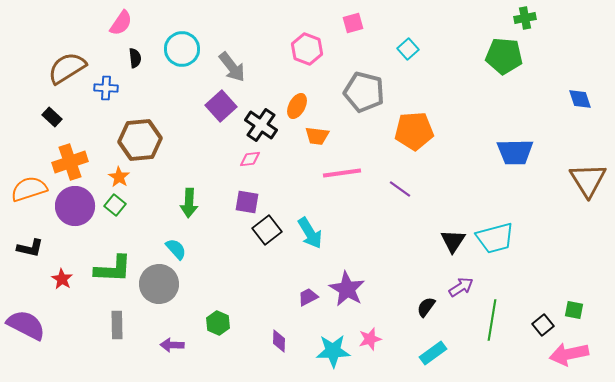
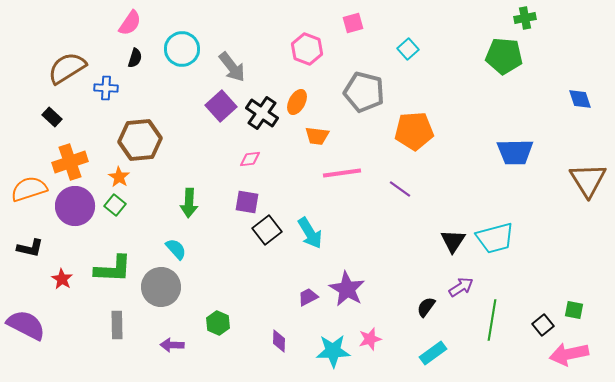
pink semicircle at (121, 23): moved 9 px right
black semicircle at (135, 58): rotated 24 degrees clockwise
orange ellipse at (297, 106): moved 4 px up
black cross at (261, 125): moved 1 px right, 12 px up
gray circle at (159, 284): moved 2 px right, 3 px down
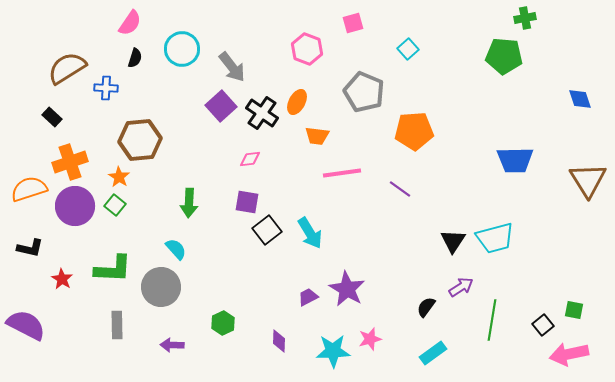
gray pentagon at (364, 92): rotated 9 degrees clockwise
blue trapezoid at (515, 152): moved 8 px down
green hexagon at (218, 323): moved 5 px right; rotated 10 degrees clockwise
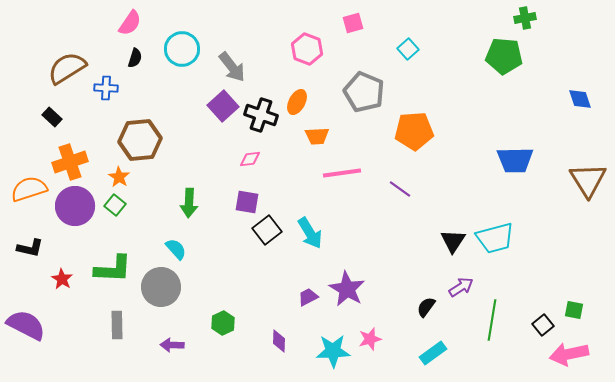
purple square at (221, 106): moved 2 px right
black cross at (262, 113): moved 1 px left, 2 px down; rotated 16 degrees counterclockwise
orange trapezoid at (317, 136): rotated 10 degrees counterclockwise
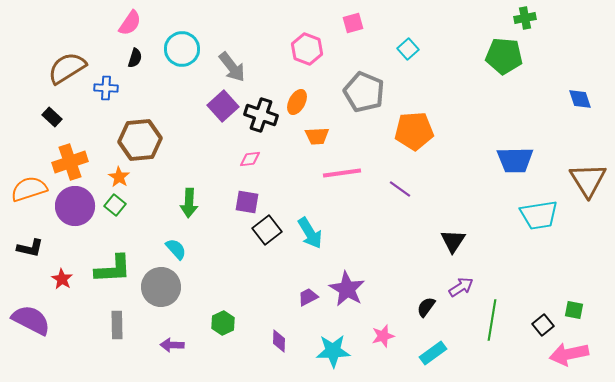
cyan trapezoid at (495, 238): moved 44 px right, 23 px up; rotated 6 degrees clockwise
green L-shape at (113, 269): rotated 6 degrees counterclockwise
purple semicircle at (26, 325): moved 5 px right, 5 px up
pink star at (370, 339): moved 13 px right, 3 px up
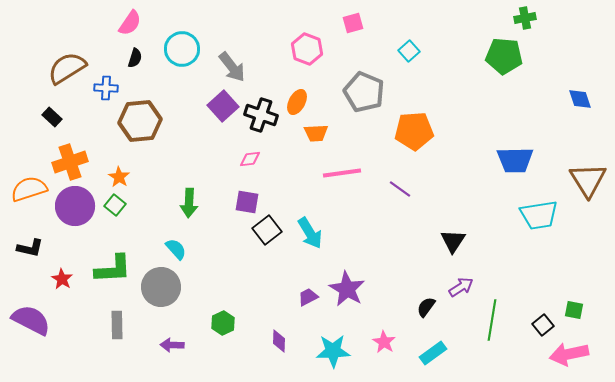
cyan square at (408, 49): moved 1 px right, 2 px down
orange trapezoid at (317, 136): moved 1 px left, 3 px up
brown hexagon at (140, 140): moved 19 px up
pink star at (383, 336): moved 1 px right, 6 px down; rotated 25 degrees counterclockwise
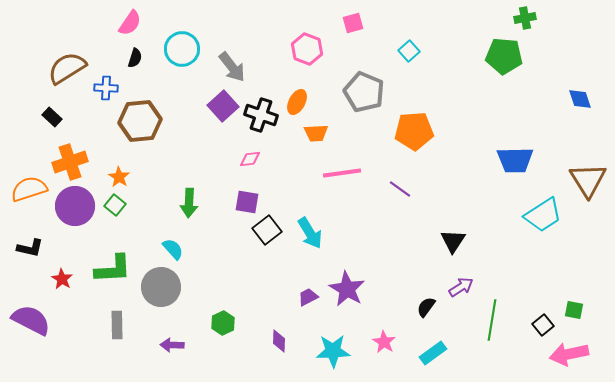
cyan trapezoid at (539, 215): moved 4 px right; rotated 24 degrees counterclockwise
cyan semicircle at (176, 249): moved 3 px left
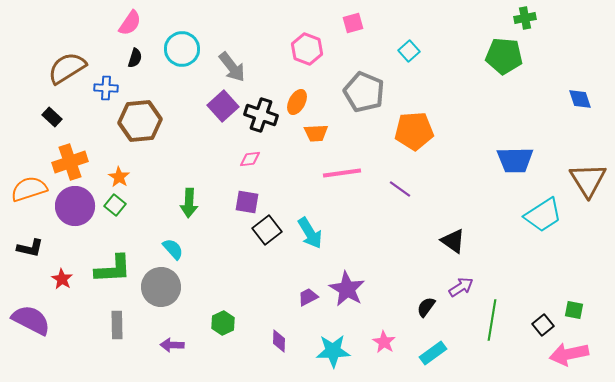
black triangle at (453, 241): rotated 28 degrees counterclockwise
